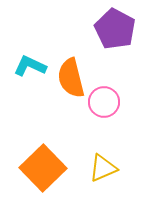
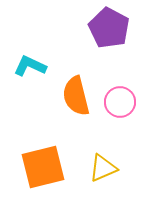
purple pentagon: moved 6 px left, 1 px up
orange semicircle: moved 5 px right, 18 px down
pink circle: moved 16 px right
orange square: moved 1 px up; rotated 30 degrees clockwise
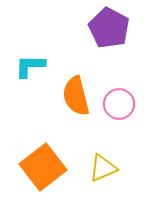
cyan L-shape: rotated 24 degrees counterclockwise
pink circle: moved 1 px left, 2 px down
orange square: rotated 24 degrees counterclockwise
